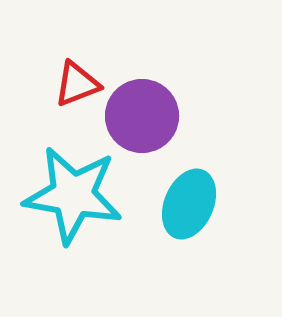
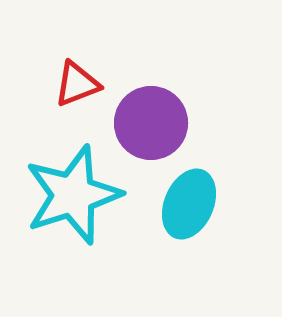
purple circle: moved 9 px right, 7 px down
cyan star: rotated 28 degrees counterclockwise
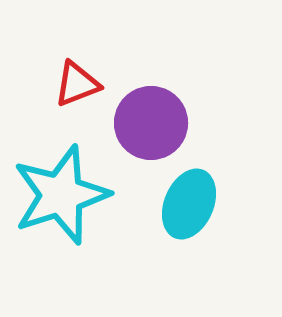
cyan star: moved 12 px left
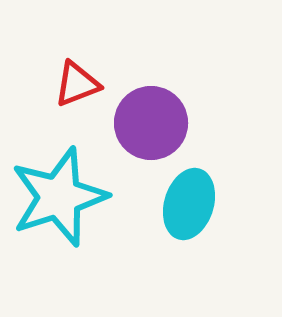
cyan star: moved 2 px left, 2 px down
cyan ellipse: rotated 6 degrees counterclockwise
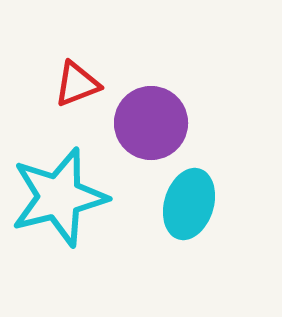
cyan star: rotated 4 degrees clockwise
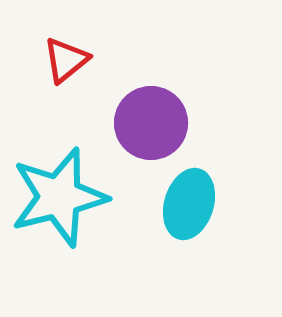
red triangle: moved 11 px left, 24 px up; rotated 18 degrees counterclockwise
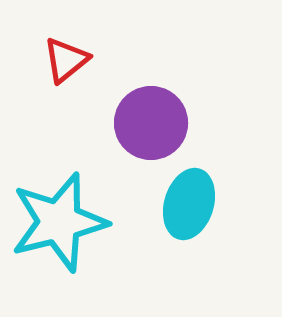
cyan star: moved 25 px down
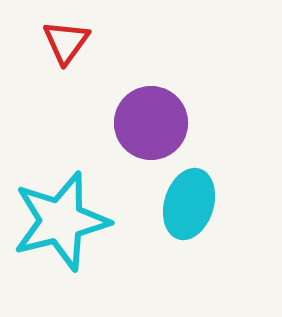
red triangle: moved 18 px up; rotated 15 degrees counterclockwise
cyan star: moved 2 px right, 1 px up
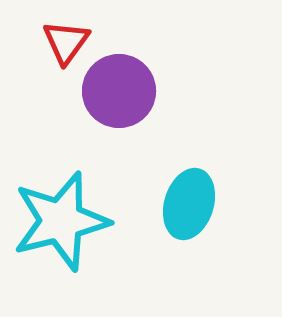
purple circle: moved 32 px left, 32 px up
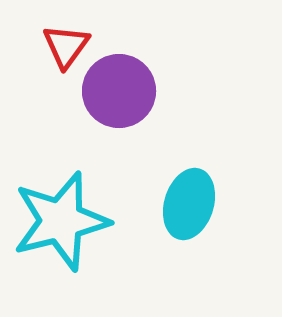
red triangle: moved 4 px down
